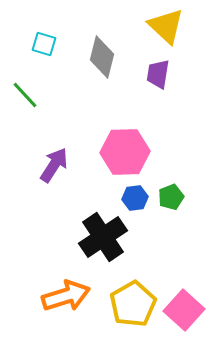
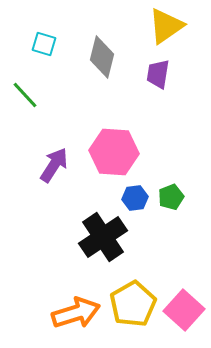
yellow triangle: rotated 42 degrees clockwise
pink hexagon: moved 11 px left; rotated 6 degrees clockwise
orange arrow: moved 10 px right, 17 px down
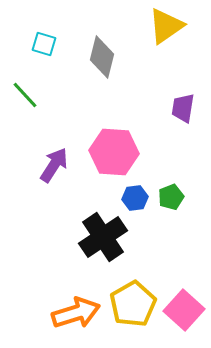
purple trapezoid: moved 25 px right, 34 px down
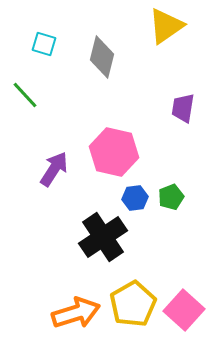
pink hexagon: rotated 9 degrees clockwise
purple arrow: moved 4 px down
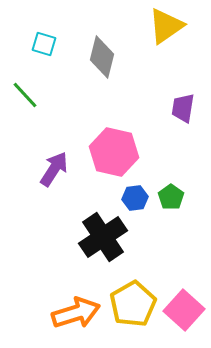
green pentagon: rotated 15 degrees counterclockwise
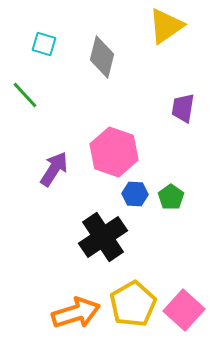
pink hexagon: rotated 6 degrees clockwise
blue hexagon: moved 4 px up; rotated 10 degrees clockwise
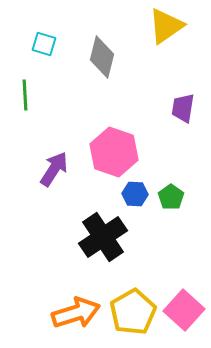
green line: rotated 40 degrees clockwise
yellow pentagon: moved 8 px down
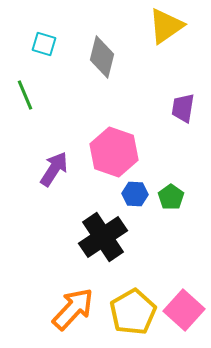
green line: rotated 20 degrees counterclockwise
orange arrow: moved 3 px left, 4 px up; rotated 30 degrees counterclockwise
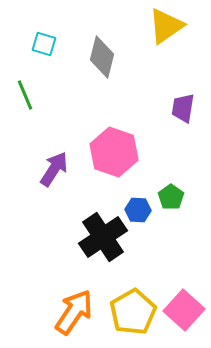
blue hexagon: moved 3 px right, 16 px down
orange arrow: moved 1 px right, 3 px down; rotated 9 degrees counterclockwise
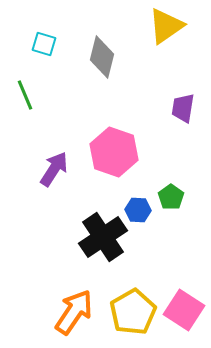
pink square: rotated 9 degrees counterclockwise
